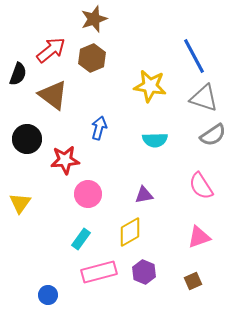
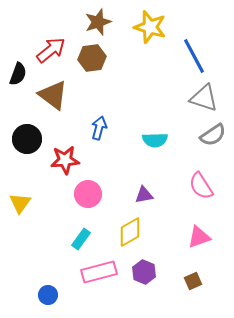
brown star: moved 4 px right, 3 px down
brown hexagon: rotated 16 degrees clockwise
yellow star: moved 59 px up; rotated 8 degrees clockwise
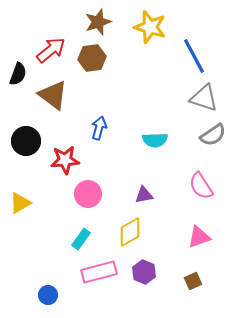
black circle: moved 1 px left, 2 px down
yellow triangle: rotated 25 degrees clockwise
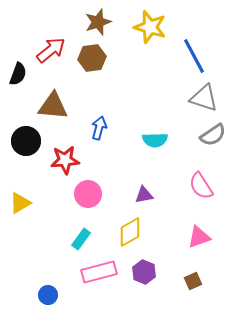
brown triangle: moved 11 px down; rotated 32 degrees counterclockwise
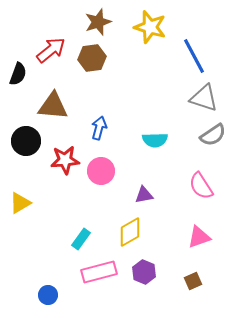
pink circle: moved 13 px right, 23 px up
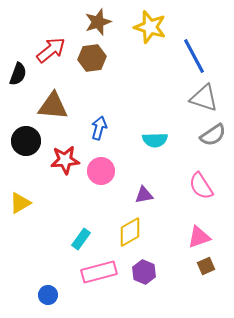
brown square: moved 13 px right, 15 px up
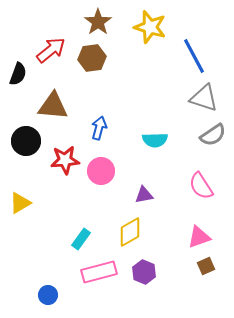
brown star: rotated 16 degrees counterclockwise
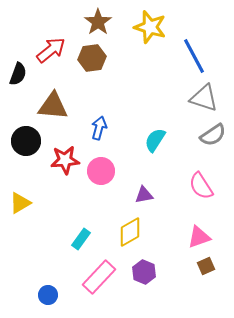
cyan semicircle: rotated 125 degrees clockwise
pink rectangle: moved 5 px down; rotated 32 degrees counterclockwise
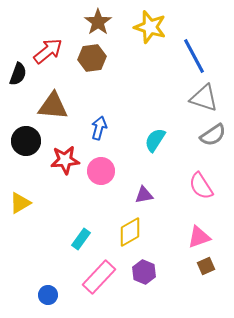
red arrow: moved 3 px left, 1 px down
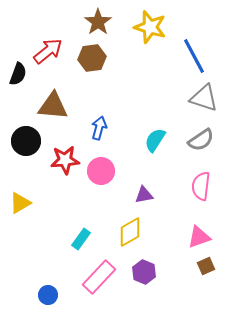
gray semicircle: moved 12 px left, 5 px down
pink semicircle: rotated 40 degrees clockwise
